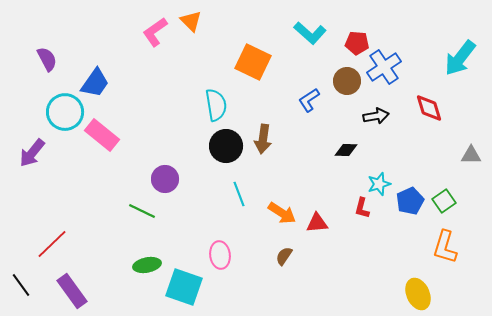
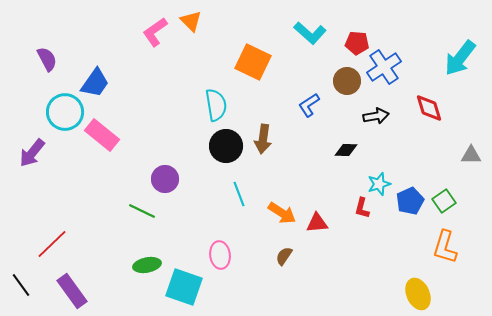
blue L-shape: moved 5 px down
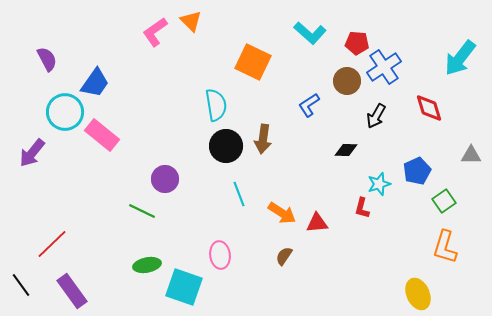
black arrow: rotated 130 degrees clockwise
blue pentagon: moved 7 px right, 30 px up
